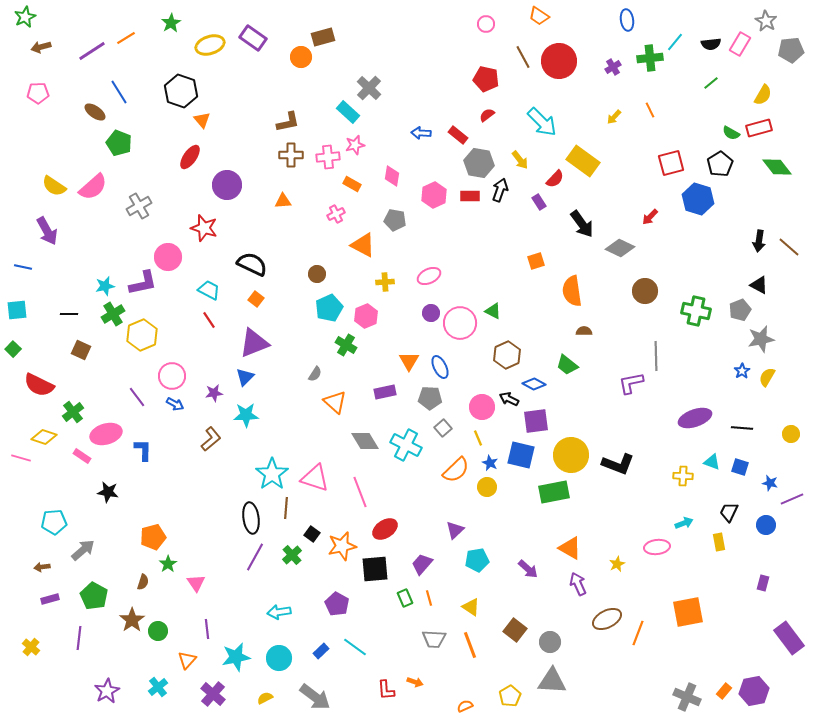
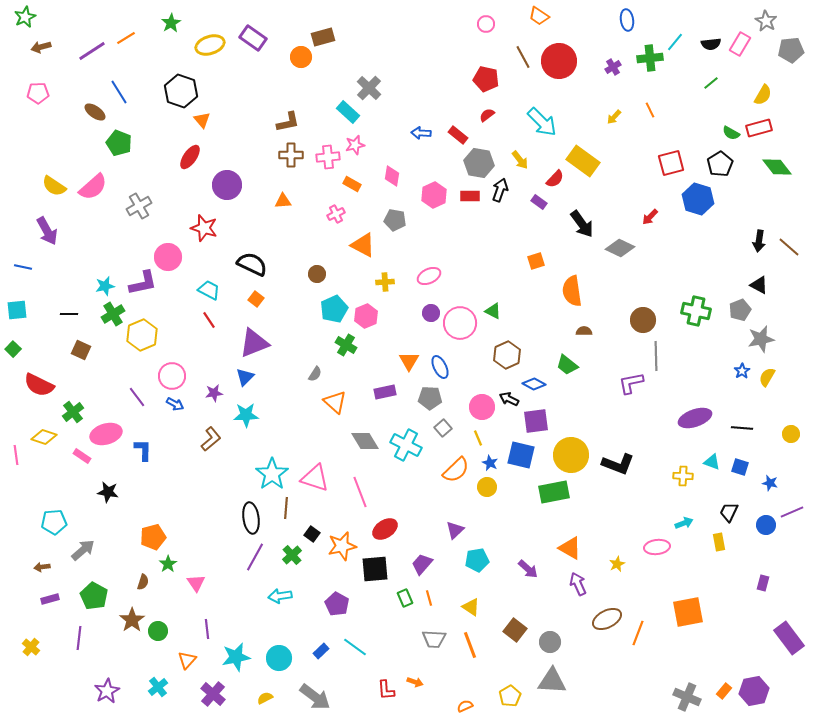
purple rectangle at (539, 202): rotated 21 degrees counterclockwise
brown circle at (645, 291): moved 2 px left, 29 px down
cyan pentagon at (329, 308): moved 5 px right, 1 px down
pink line at (21, 458): moved 5 px left, 3 px up; rotated 66 degrees clockwise
purple line at (792, 499): moved 13 px down
cyan arrow at (279, 612): moved 1 px right, 16 px up
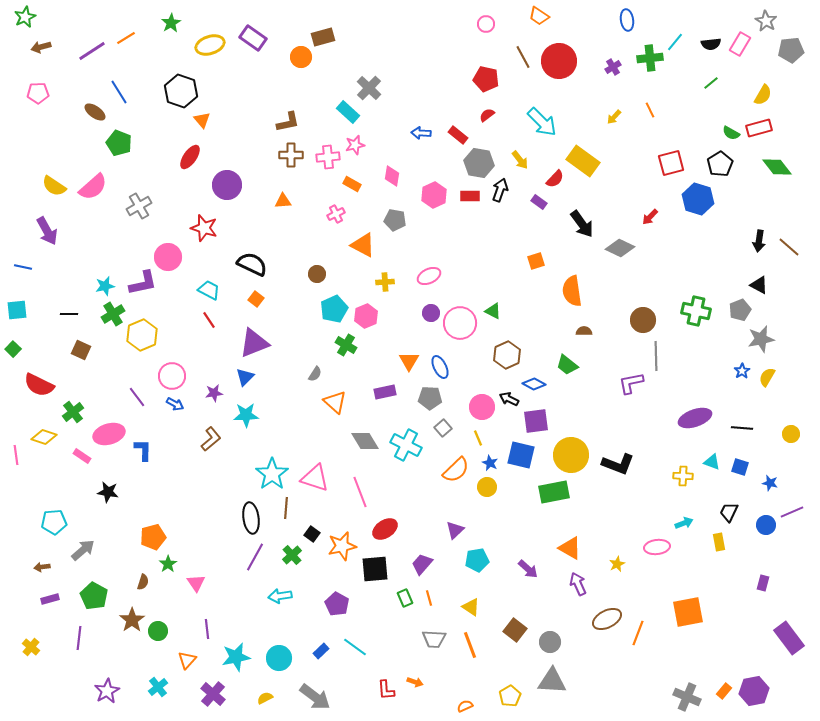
pink ellipse at (106, 434): moved 3 px right
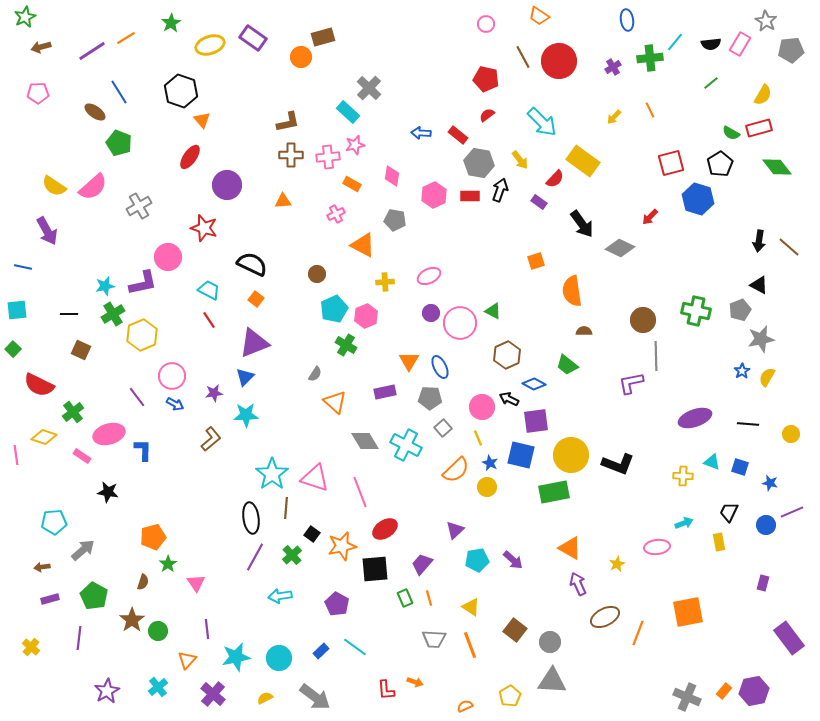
black line at (742, 428): moved 6 px right, 4 px up
purple arrow at (528, 569): moved 15 px left, 9 px up
brown ellipse at (607, 619): moved 2 px left, 2 px up
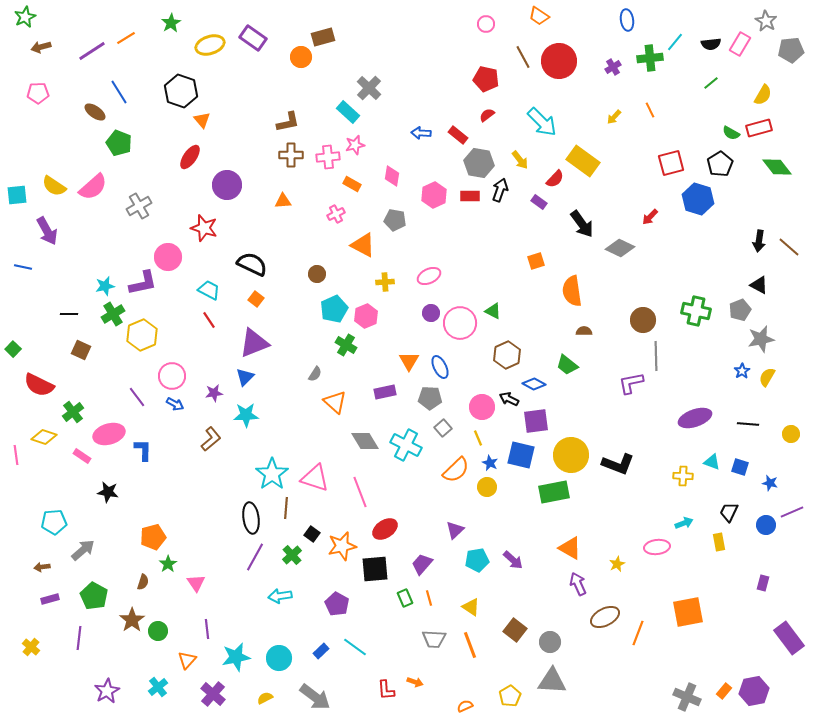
cyan square at (17, 310): moved 115 px up
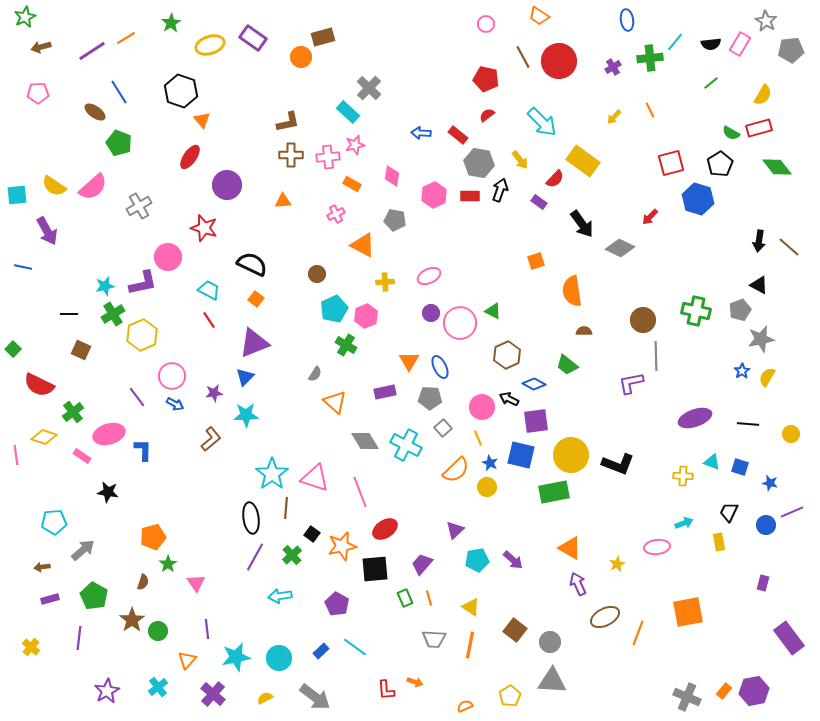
orange line at (470, 645): rotated 32 degrees clockwise
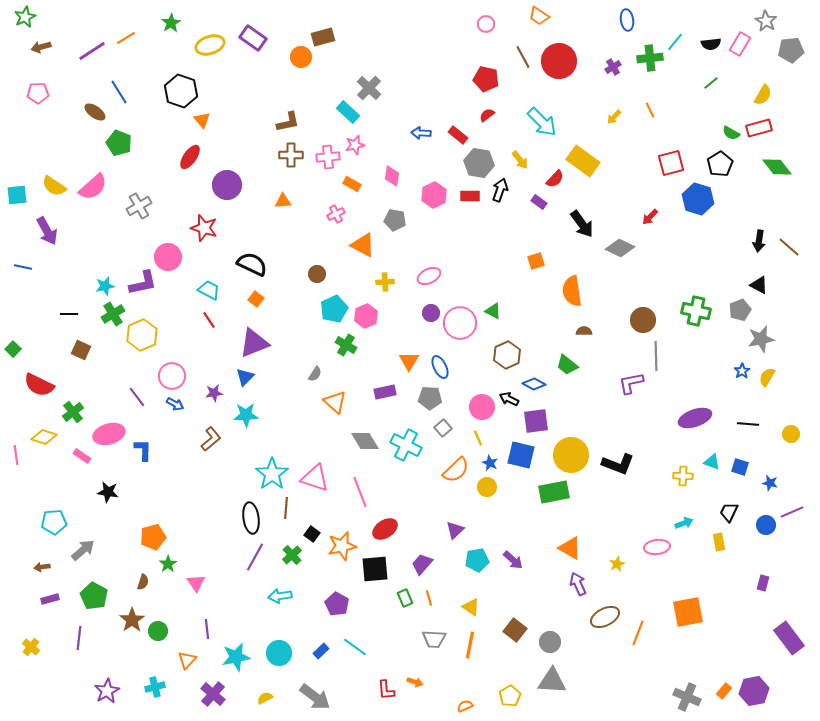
cyan circle at (279, 658): moved 5 px up
cyan cross at (158, 687): moved 3 px left; rotated 24 degrees clockwise
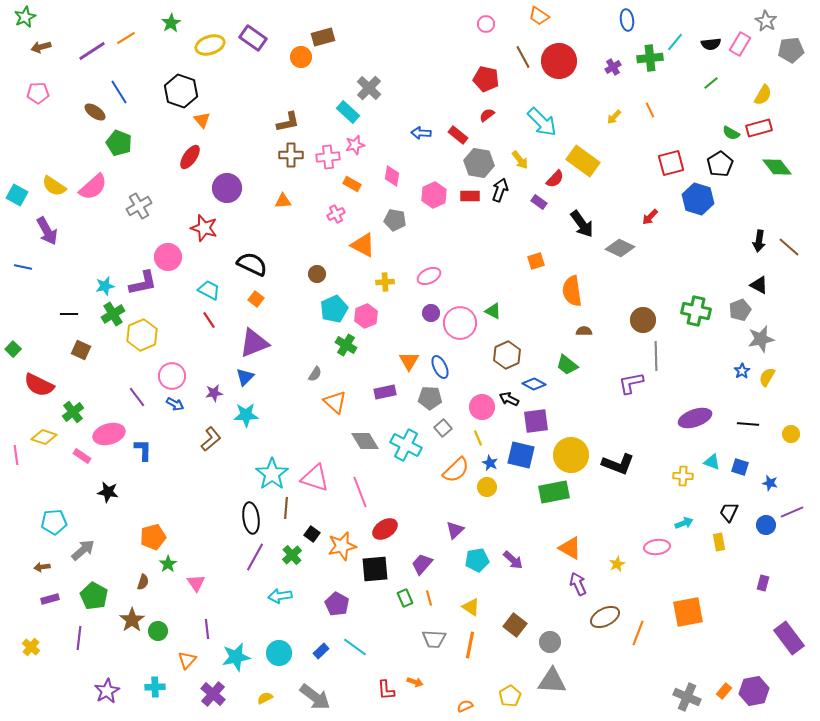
purple circle at (227, 185): moved 3 px down
cyan square at (17, 195): rotated 35 degrees clockwise
brown square at (515, 630): moved 5 px up
cyan cross at (155, 687): rotated 12 degrees clockwise
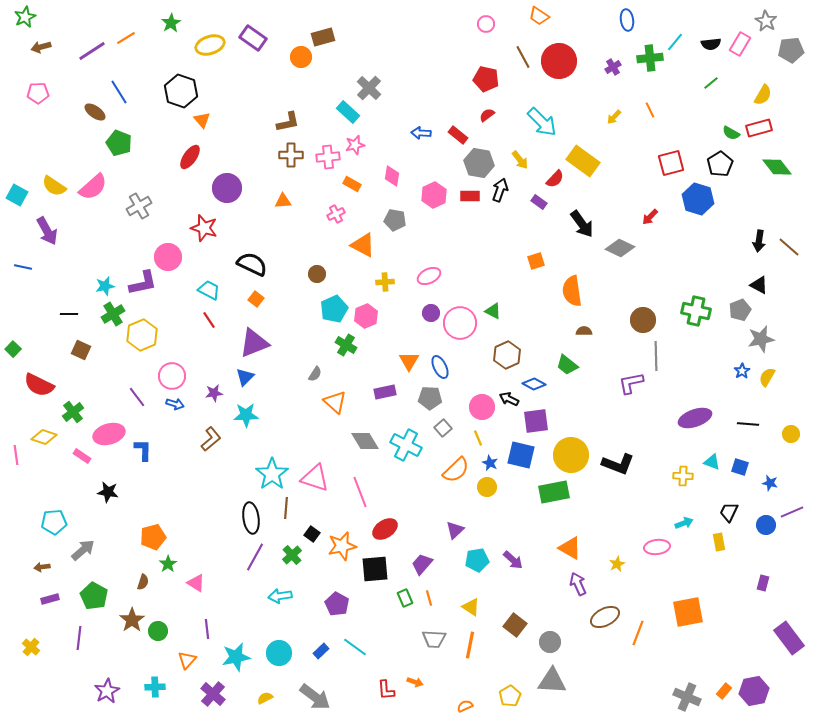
blue arrow at (175, 404): rotated 12 degrees counterclockwise
pink triangle at (196, 583): rotated 24 degrees counterclockwise
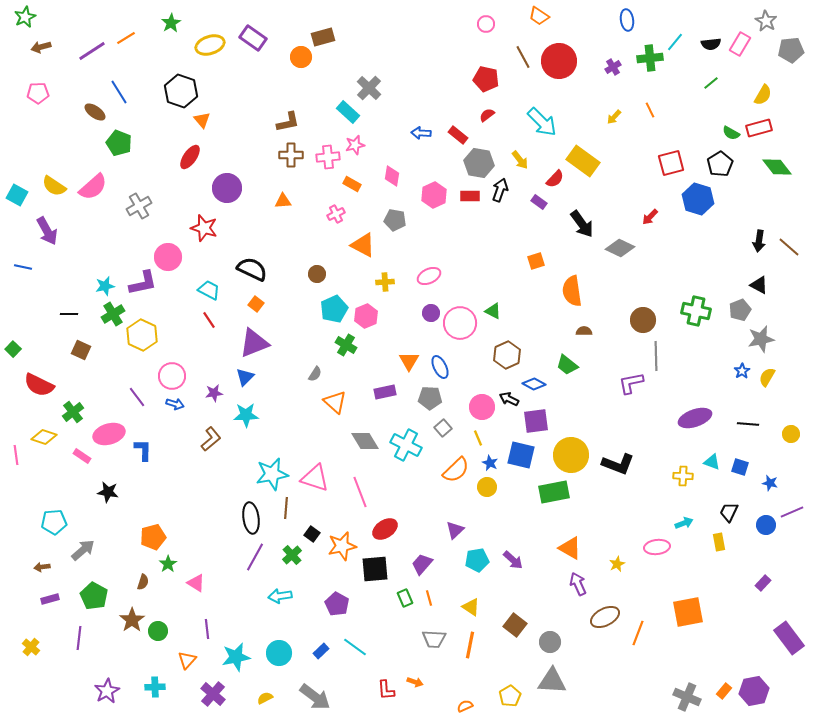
black semicircle at (252, 264): moved 5 px down
orange square at (256, 299): moved 5 px down
yellow hexagon at (142, 335): rotated 12 degrees counterclockwise
cyan star at (272, 474): rotated 24 degrees clockwise
purple rectangle at (763, 583): rotated 28 degrees clockwise
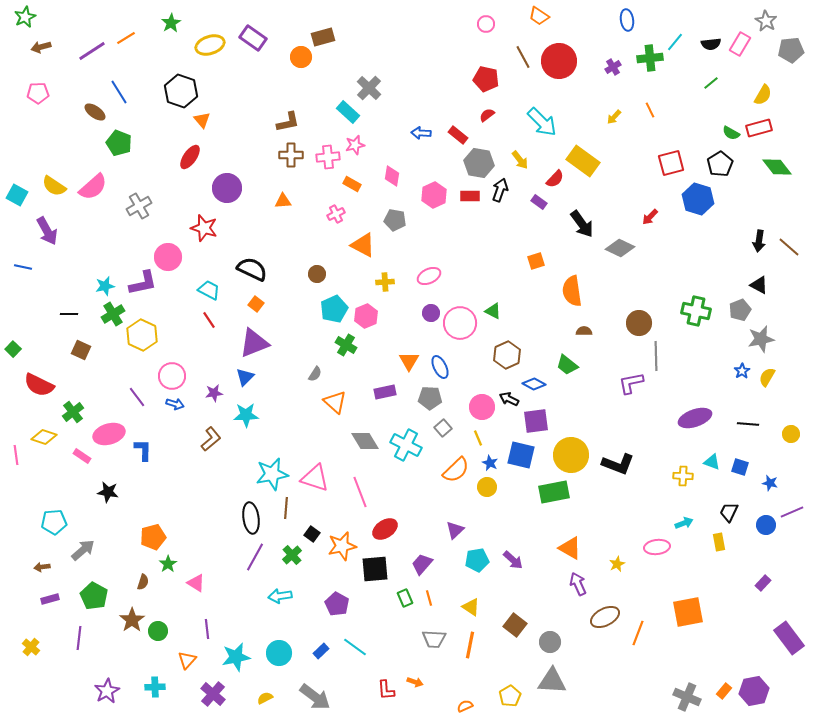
brown circle at (643, 320): moved 4 px left, 3 px down
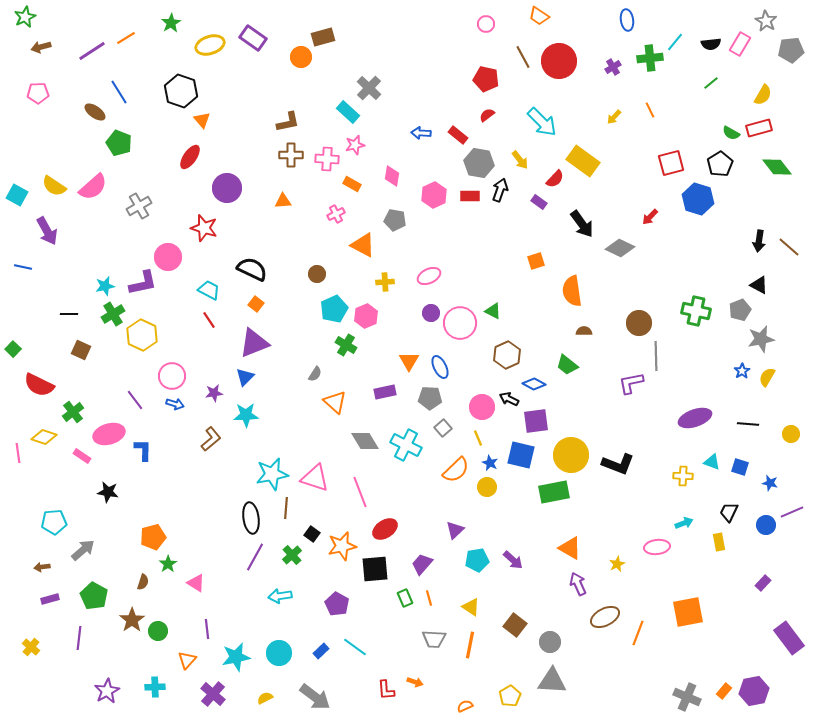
pink cross at (328, 157): moved 1 px left, 2 px down; rotated 10 degrees clockwise
purple line at (137, 397): moved 2 px left, 3 px down
pink line at (16, 455): moved 2 px right, 2 px up
